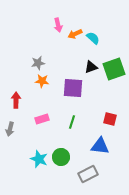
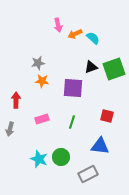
red square: moved 3 px left, 3 px up
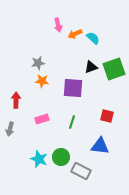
gray rectangle: moved 7 px left, 3 px up; rotated 54 degrees clockwise
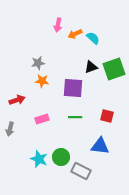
pink arrow: rotated 24 degrees clockwise
red arrow: moved 1 px right; rotated 70 degrees clockwise
green line: moved 3 px right, 5 px up; rotated 72 degrees clockwise
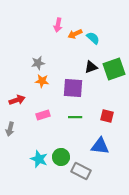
pink rectangle: moved 1 px right, 4 px up
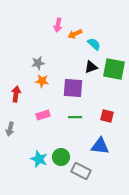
cyan semicircle: moved 1 px right, 6 px down
green square: rotated 30 degrees clockwise
red arrow: moved 1 px left, 6 px up; rotated 63 degrees counterclockwise
